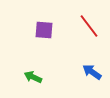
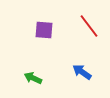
blue arrow: moved 10 px left
green arrow: moved 1 px down
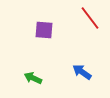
red line: moved 1 px right, 8 px up
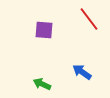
red line: moved 1 px left, 1 px down
green arrow: moved 9 px right, 6 px down
